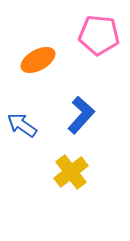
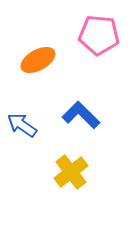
blue L-shape: rotated 87 degrees counterclockwise
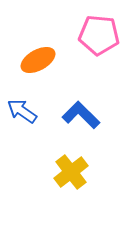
blue arrow: moved 14 px up
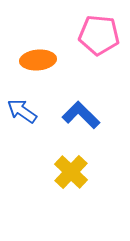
orange ellipse: rotated 24 degrees clockwise
yellow cross: rotated 8 degrees counterclockwise
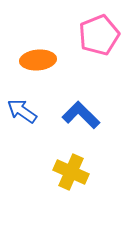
pink pentagon: rotated 27 degrees counterclockwise
yellow cross: rotated 20 degrees counterclockwise
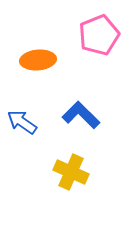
blue arrow: moved 11 px down
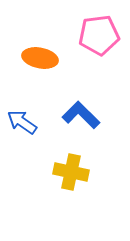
pink pentagon: rotated 15 degrees clockwise
orange ellipse: moved 2 px right, 2 px up; rotated 16 degrees clockwise
yellow cross: rotated 12 degrees counterclockwise
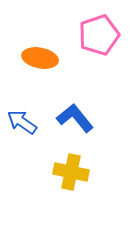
pink pentagon: rotated 12 degrees counterclockwise
blue L-shape: moved 6 px left, 3 px down; rotated 6 degrees clockwise
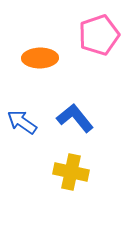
orange ellipse: rotated 12 degrees counterclockwise
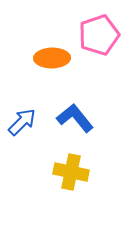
orange ellipse: moved 12 px right
blue arrow: rotated 100 degrees clockwise
